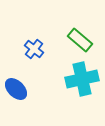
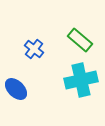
cyan cross: moved 1 px left, 1 px down
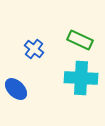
green rectangle: rotated 15 degrees counterclockwise
cyan cross: moved 2 px up; rotated 16 degrees clockwise
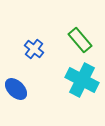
green rectangle: rotated 25 degrees clockwise
cyan cross: moved 1 px right, 2 px down; rotated 24 degrees clockwise
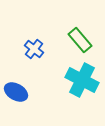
blue ellipse: moved 3 px down; rotated 15 degrees counterclockwise
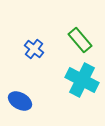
blue ellipse: moved 4 px right, 9 px down
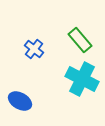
cyan cross: moved 1 px up
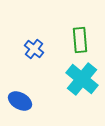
green rectangle: rotated 35 degrees clockwise
cyan cross: rotated 12 degrees clockwise
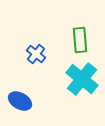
blue cross: moved 2 px right, 5 px down
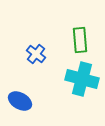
cyan cross: rotated 24 degrees counterclockwise
